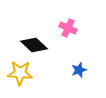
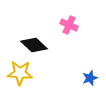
pink cross: moved 1 px right, 3 px up
blue star: moved 11 px right, 8 px down
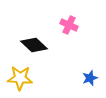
yellow star: moved 5 px down
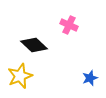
yellow star: moved 2 px up; rotated 25 degrees counterclockwise
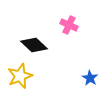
blue star: rotated 21 degrees counterclockwise
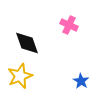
black diamond: moved 7 px left, 2 px up; rotated 28 degrees clockwise
blue star: moved 9 px left, 3 px down
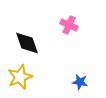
yellow star: moved 1 px down
blue star: moved 1 px left, 1 px down; rotated 21 degrees counterclockwise
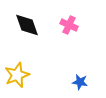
black diamond: moved 18 px up
yellow star: moved 3 px left, 2 px up
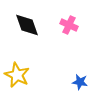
yellow star: rotated 25 degrees counterclockwise
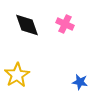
pink cross: moved 4 px left, 1 px up
yellow star: rotated 15 degrees clockwise
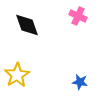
pink cross: moved 13 px right, 8 px up
